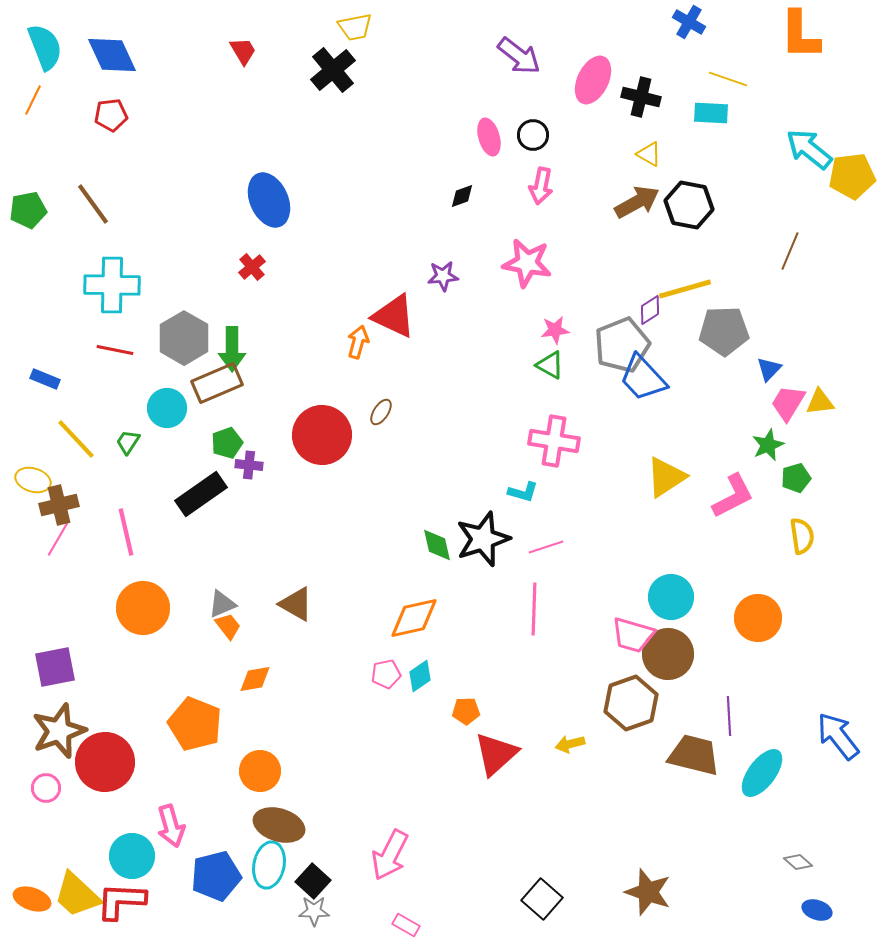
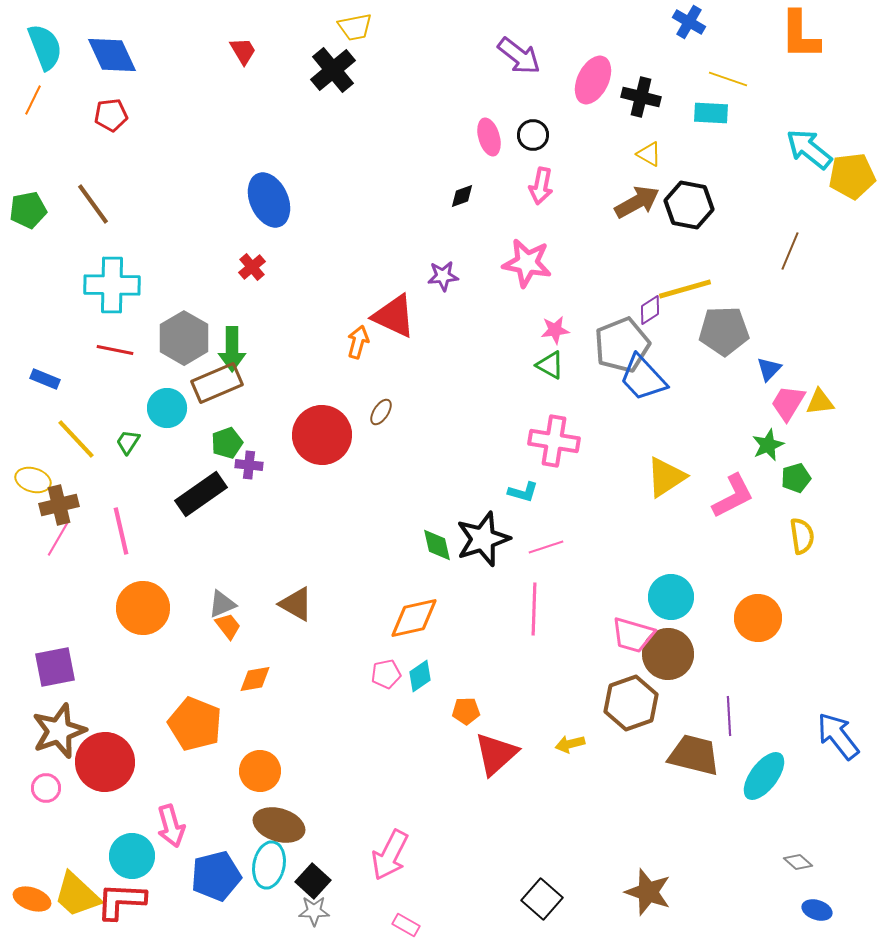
pink line at (126, 532): moved 5 px left, 1 px up
cyan ellipse at (762, 773): moved 2 px right, 3 px down
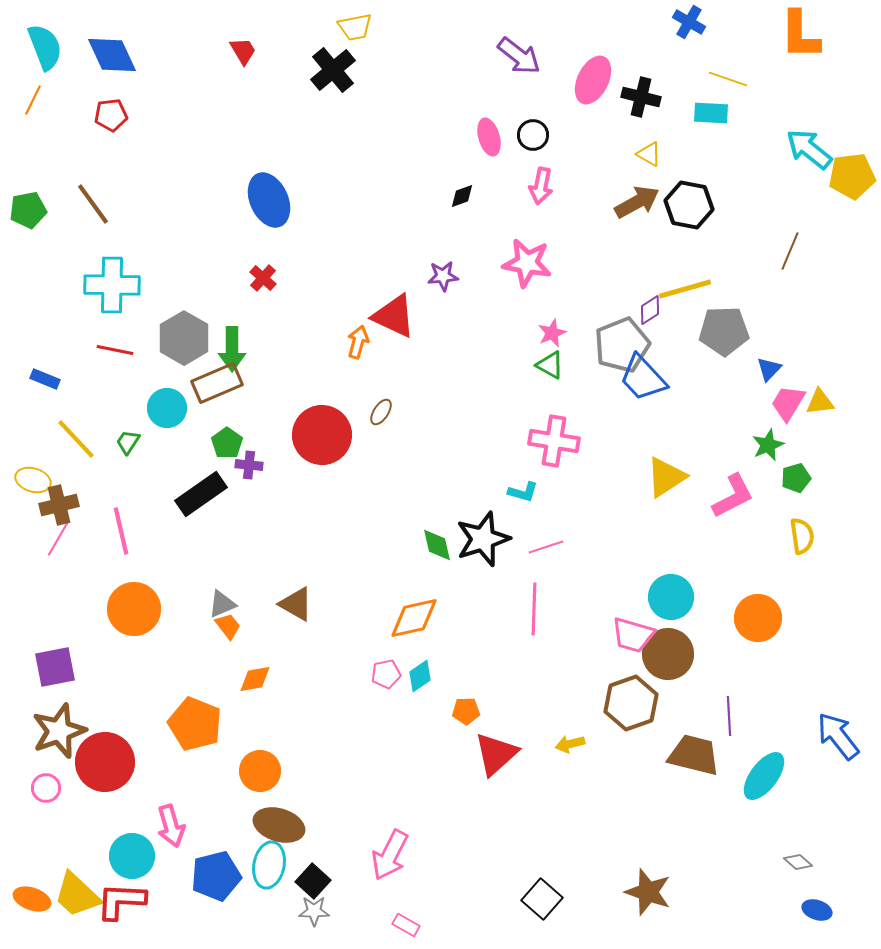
red cross at (252, 267): moved 11 px right, 11 px down; rotated 8 degrees counterclockwise
pink star at (555, 330): moved 3 px left, 3 px down; rotated 16 degrees counterclockwise
green pentagon at (227, 443): rotated 16 degrees counterclockwise
orange circle at (143, 608): moved 9 px left, 1 px down
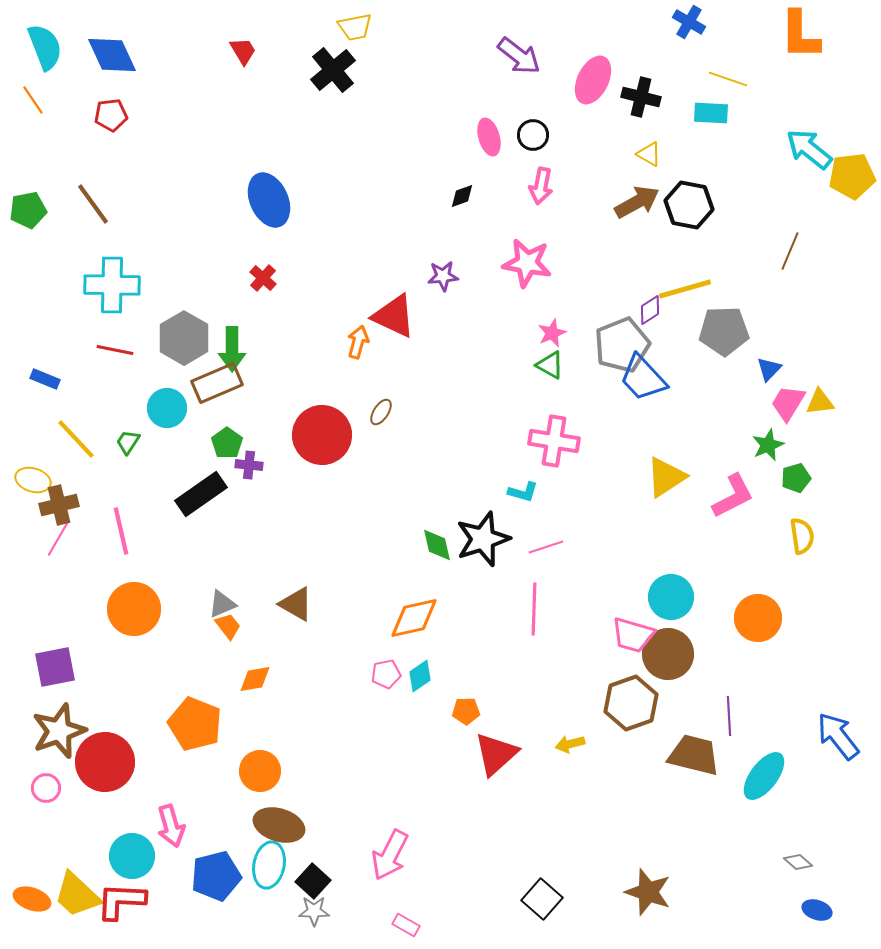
orange line at (33, 100): rotated 60 degrees counterclockwise
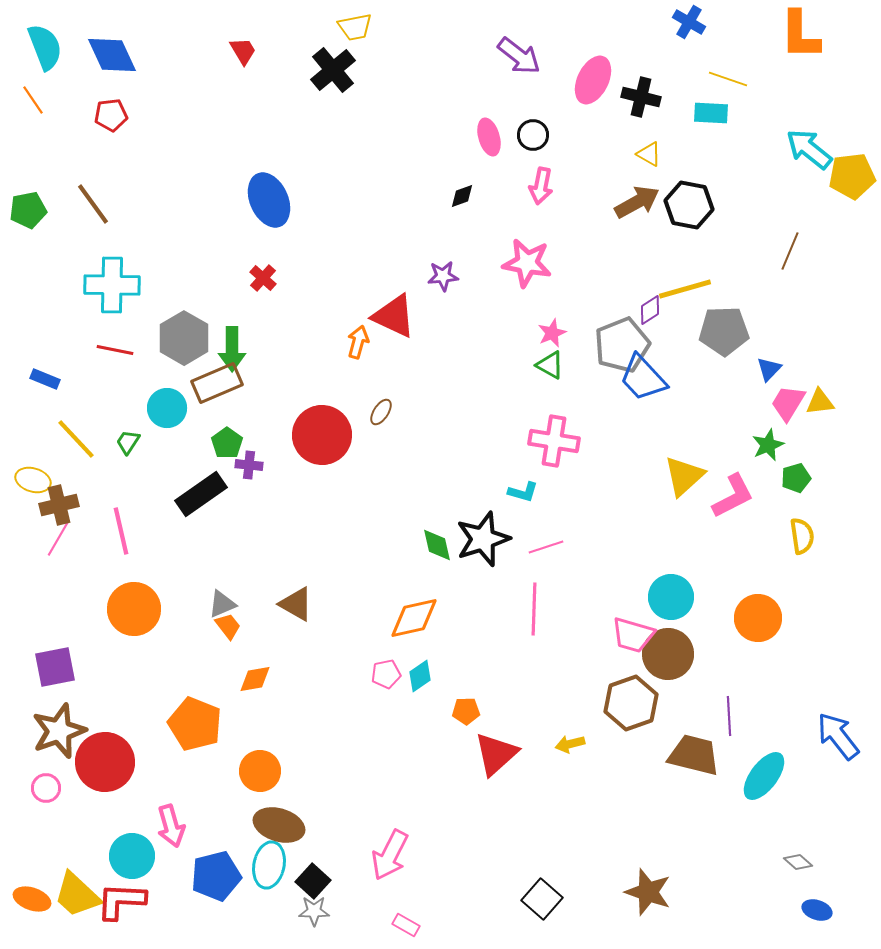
yellow triangle at (666, 477): moved 18 px right, 1 px up; rotated 9 degrees counterclockwise
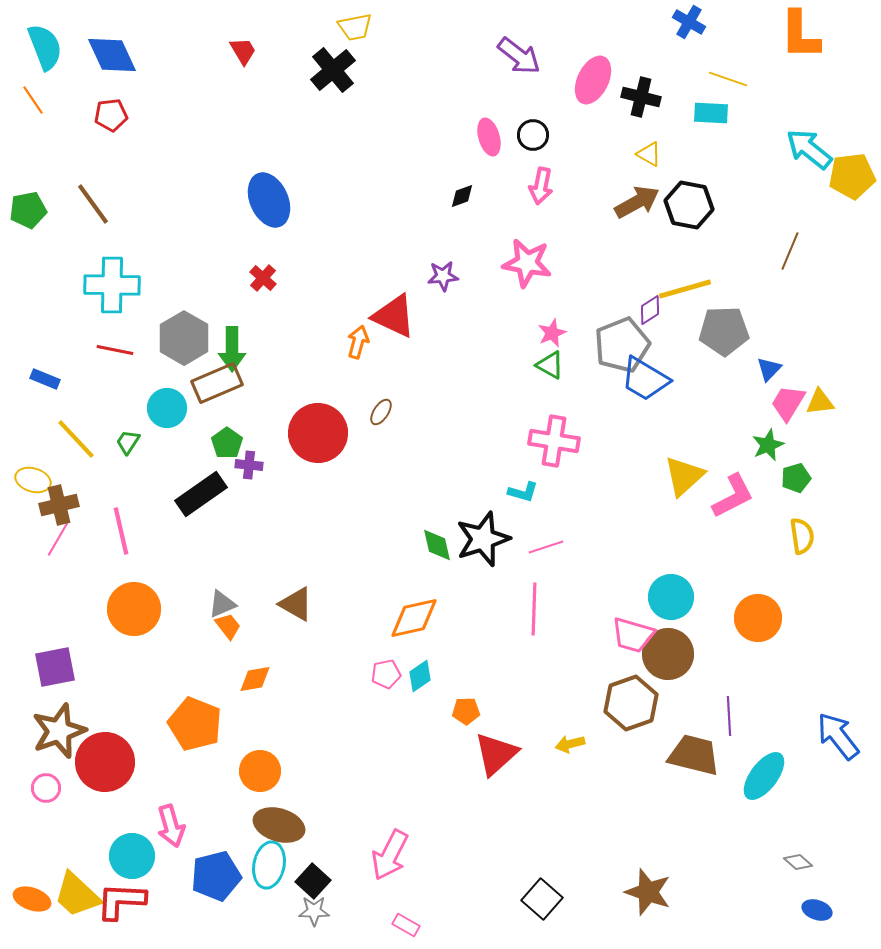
blue trapezoid at (643, 378): moved 2 px right, 1 px down; rotated 16 degrees counterclockwise
red circle at (322, 435): moved 4 px left, 2 px up
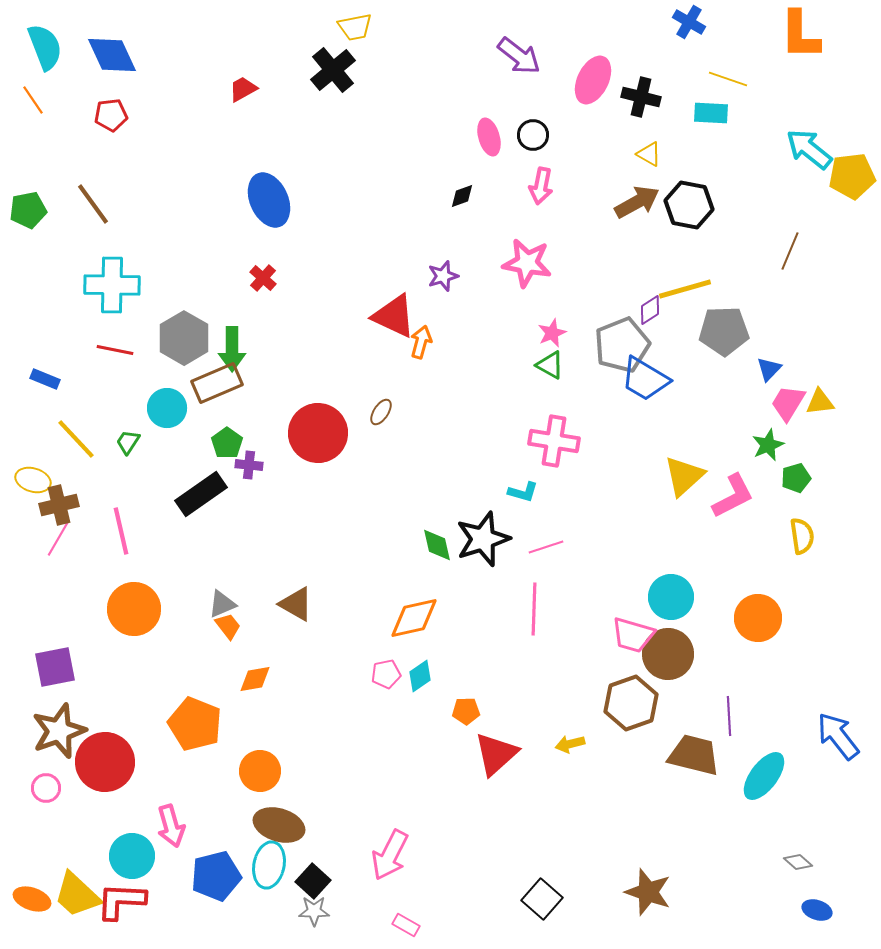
red trapezoid at (243, 51): moved 38 px down; rotated 88 degrees counterclockwise
purple star at (443, 276): rotated 12 degrees counterclockwise
orange arrow at (358, 342): moved 63 px right
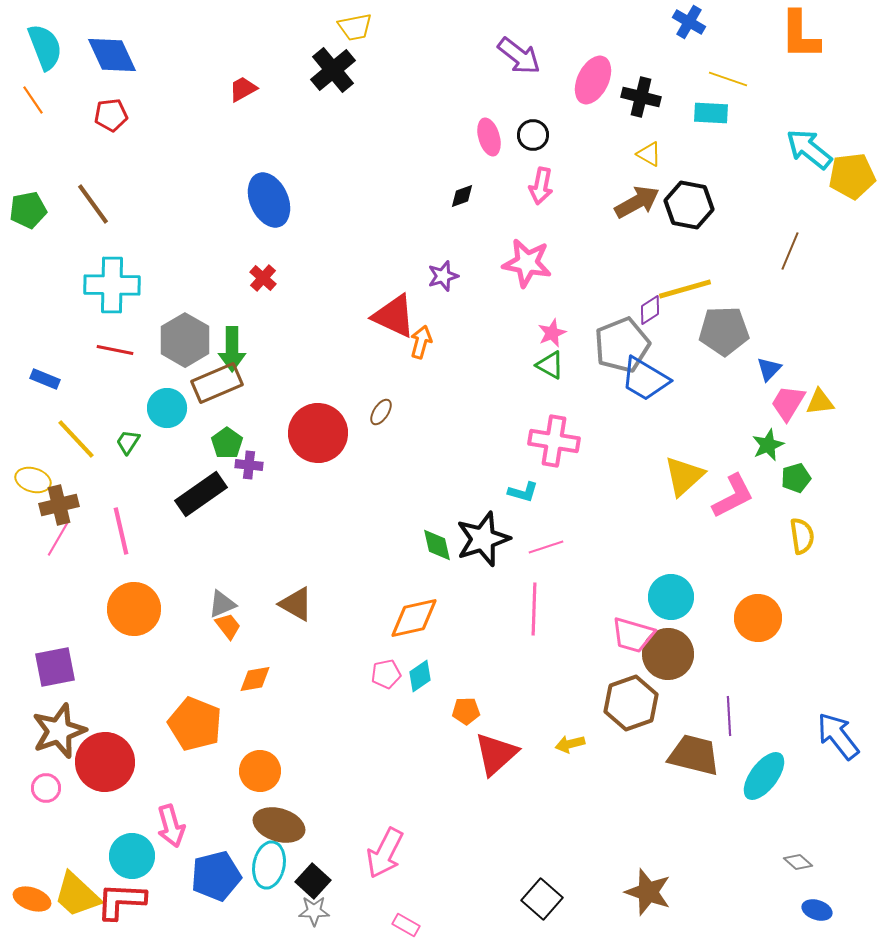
gray hexagon at (184, 338): moved 1 px right, 2 px down
pink arrow at (390, 855): moved 5 px left, 2 px up
